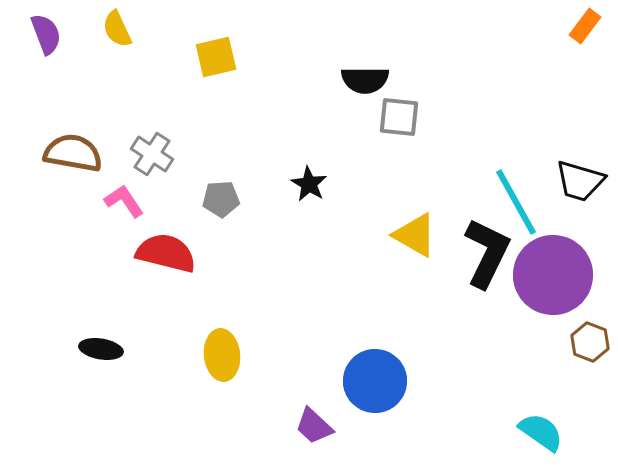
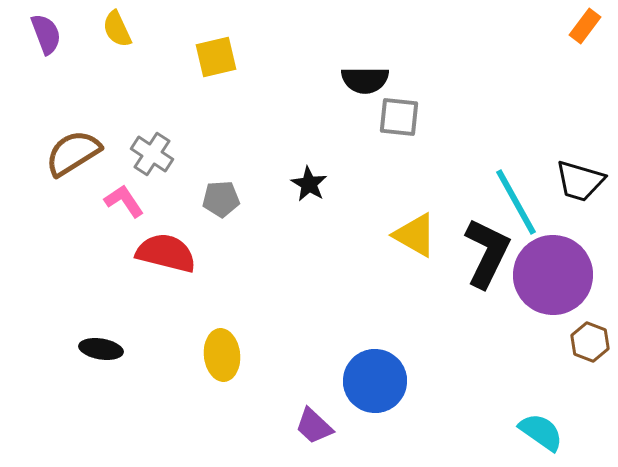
brown semicircle: rotated 42 degrees counterclockwise
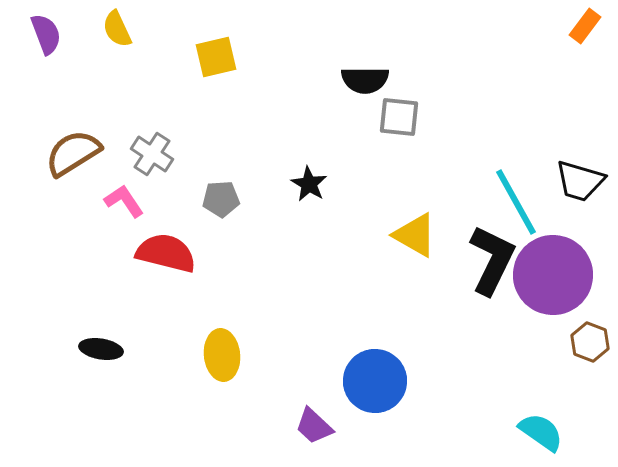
black L-shape: moved 5 px right, 7 px down
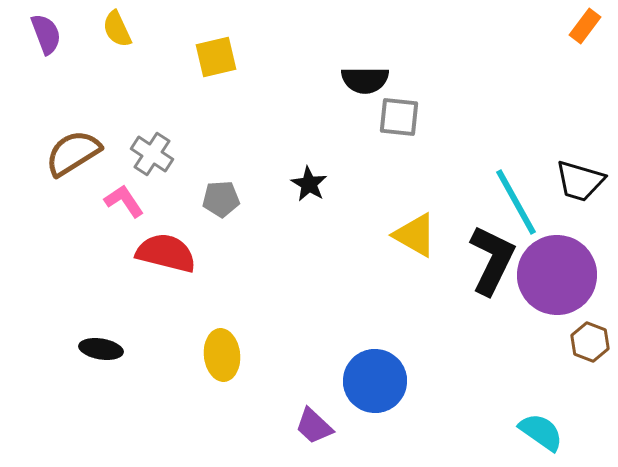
purple circle: moved 4 px right
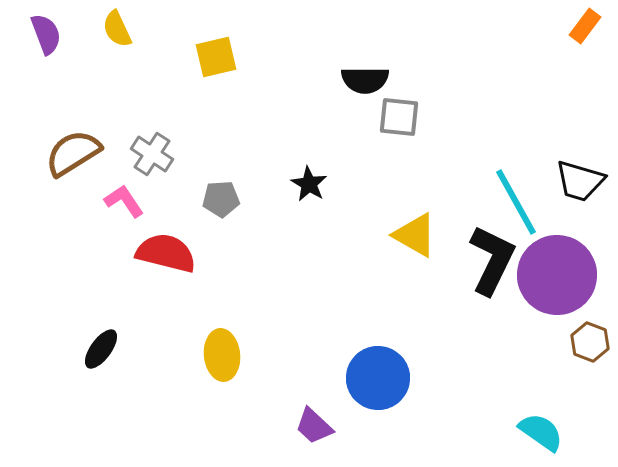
black ellipse: rotated 63 degrees counterclockwise
blue circle: moved 3 px right, 3 px up
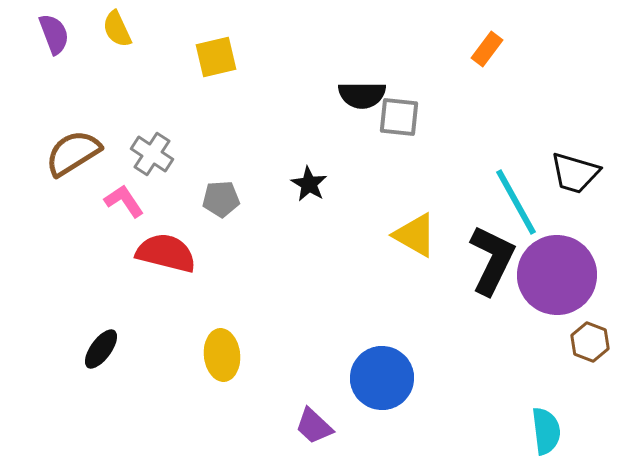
orange rectangle: moved 98 px left, 23 px down
purple semicircle: moved 8 px right
black semicircle: moved 3 px left, 15 px down
black trapezoid: moved 5 px left, 8 px up
blue circle: moved 4 px right
cyan semicircle: moved 5 px right, 1 px up; rotated 48 degrees clockwise
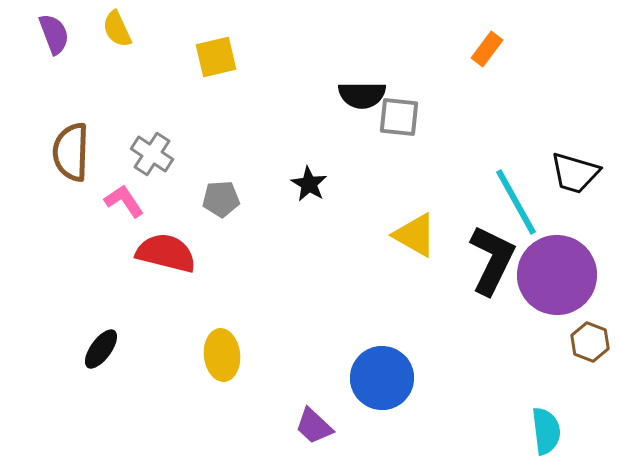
brown semicircle: moved 2 px left, 1 px up; rotated 56 degrees counterclockwise
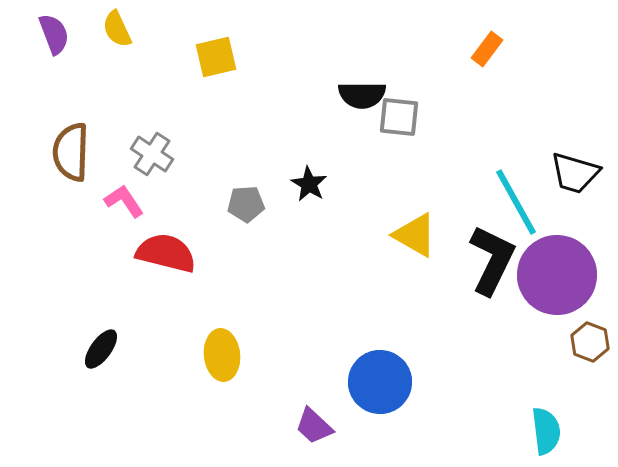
gray pentagon: moved 25 px right, 5 px down
blue circle: moved 2 px left, 4 px down
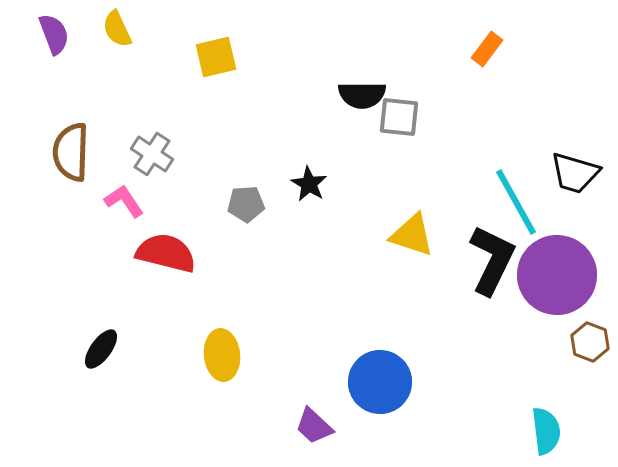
yellow triangle: moved 3 px left; rotated 12 degrees counterclockwise
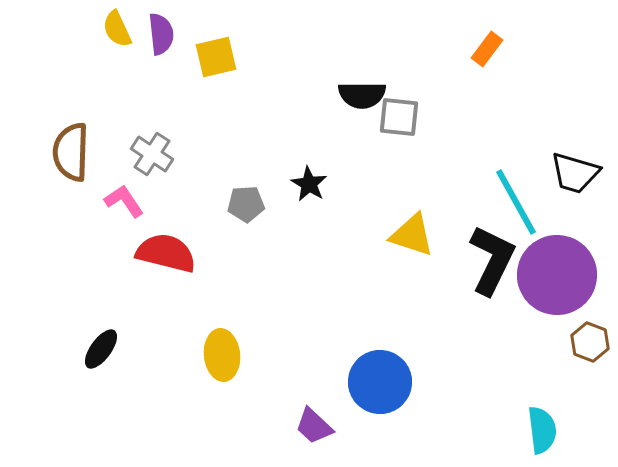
purple semicircle: moved 107 px right; rotated 15 degrees clockwise
cyan semicircle: moved 4 px left, 1 px up
